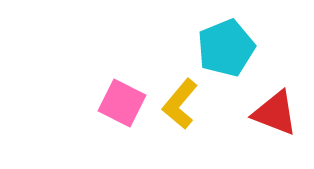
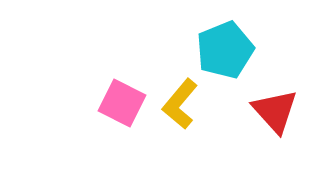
cyan pentagon: moved 1 px left, 2 px down
red triangle: moved 2 px up; rotated 27 degrees clockwise
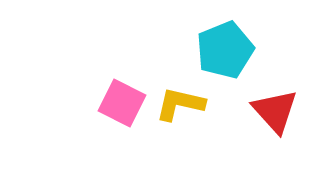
yellow L-shape: rotated 63 degrees clockwise
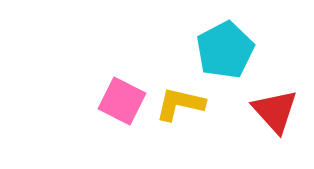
cyan pentagon: rotated 6 degrees counterclockwise
pink square: moved 2 px up
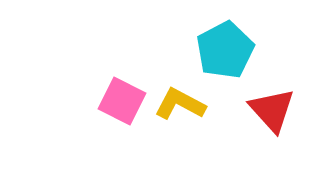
yellow L-shape: rotated 15 degrees clockwise
red triangle: moved 3 px left, 1 px up
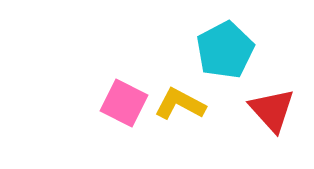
pink square: moved 2 px right, 2 px down
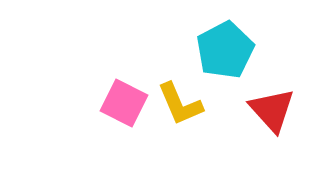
yellow L-shape: rotated 141 degrees counterclockwise
